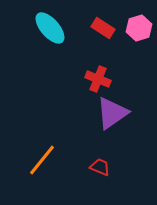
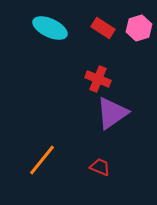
cyan ellipse: rotated 24 degrees counterclockwise
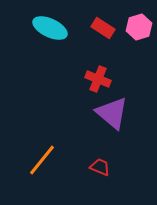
pink hexagon: moved 1 px up
purple triangle: rotated 45 degrees counterclockwise
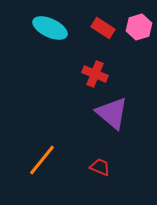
red cross: moved 3 px left, 5 px up
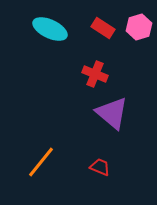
cyan ellipse: moved 1 px down
orange line: moved 1 px left, 2 px down
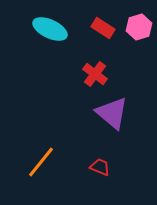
red cross: rotated 15 degrees clockwise
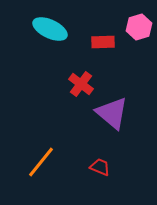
red rectangle: moved 14 px down; rotated 35 degrees counterclockwise
red cross: moved 14 px left, 10 px down
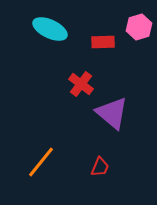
red trapezoid: rotated 90 degrees clockwise
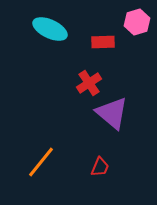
pink hexagon: moved 2 px left, 5 px up
red cross: moved 8 px right, 1 px up; rotated 20 degrees clockwise
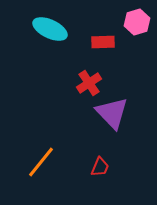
purple triangle: rotated 6 degrees clockwise
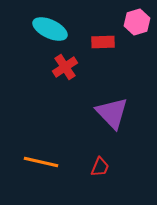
red cross: moved 24 px left, 16 px up
orange line: rotated 64 degrees clockwise
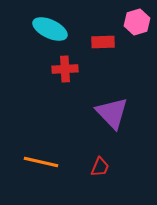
red cross: moved 2 px down; rotated 30 degrees clockwise
